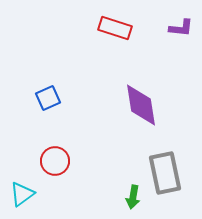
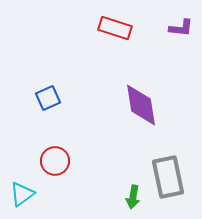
gray rectangle: moved 3 px right, 4 px down
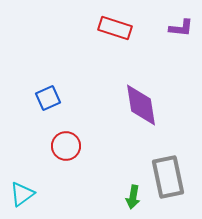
red circle: moved 11 px right, 15 px up
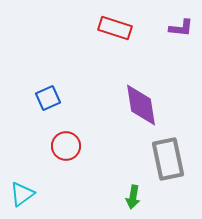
gray rectangle: moved 18 px up
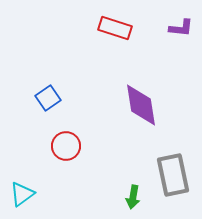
blue square: rotated 10 degrees counterclockwise
gray rectangle: moved 5 px right, 16 px down
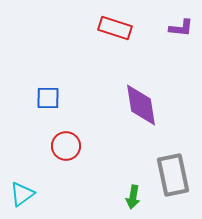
blue square: rotated 35 degrees clockwise
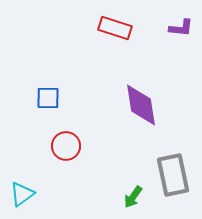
green arrow: rotated 25 degrees clockwise
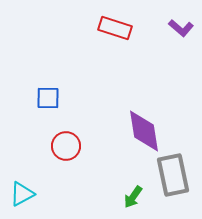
purple L-shape: rotated 35 degrees clockwise
purple diamond: moved 3 px right, 26 px down
cyan triangle: rotated 8 degrees clockwise
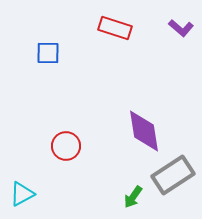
blue square: moved 45 px up
gray rectangle: rotated 69 degrees clockwise
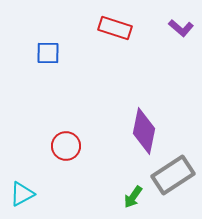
purple diamond: rotated 21 degrees clockwise
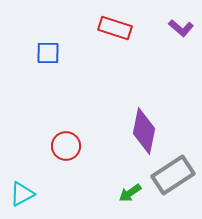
green arrow: moved 3 px left, 4 px up; rotated 20 degrees clockwise
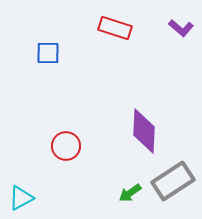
purple diamond: rotated 9 degrees counterclockwise
gray rectangle: moved 6 px down
cyan triangle: moved 1 px left, 4 px down
